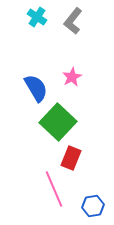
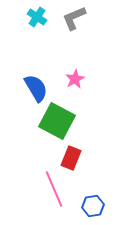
gray L-shape: moved 1 px right, 3 px up; rotated 28 degrees clockwise
pink star: moved 3 px right, 2 px down
green square: moved 1 px left, 1 px up; rotated 15 degrees counterclockwise
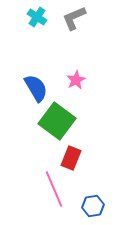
pink star: moved 1 px right, 1 px down
green square: rotated 9 degrees clockwise
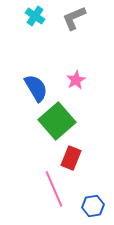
cyan cross: moved 2 px left, 1 px up
green square: rotated 12 degrees clockwise
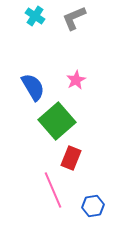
blue semicircle: moved 3 px left, 1 px up
pink line: moved 1 px left, 1 px down
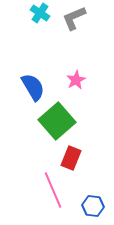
cyan cross: moved 5 px right, 3 px up
blue hexagon: rotated 15 degrees clockwise
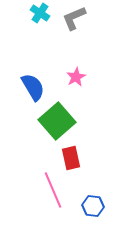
pink star: moved 3 px up
red rectangle: rotated 35 degrees counterclockwise
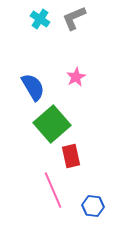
cyan cross: moved 6 px down
green square: moved 5 px left, 3 px down
red rectangle: moved 2 px up
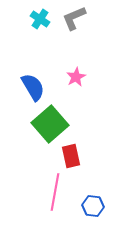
green square: moved 2 px left
pink line: moved 2 px right, 2 px down; rotated 33 degrees clockwise
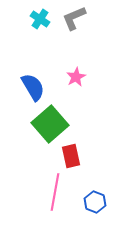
blue hexagon: moved 2 px right, 4 px up; rotated 15 degrees clockwise
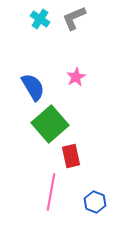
pink line: moved 4 px left
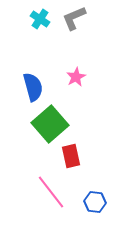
blue semicircle: rotated 16 degrees clockwise
pink line: rotated 48 degrees counterclockwise
blue hexagon: rotated 15 degrees counterclockwise
